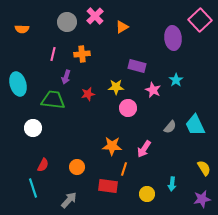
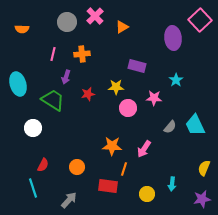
pink star: moved 1 px right, 8 px down; rotated 21 degrees counterclockwise
green trapezoid: rotated 25 degrees clockwise
yellow semicircle: rotated 126 degrees counterclockwise
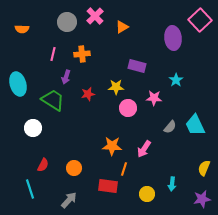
orange circle: moved 3 px left, 1 px down
cyan line: moved 3 px left, 1 px down
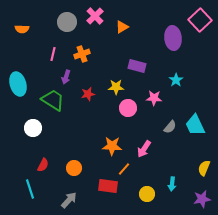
orange cross: rotated 14 degrees counterclockwise
orange line: rotated 24 degrees clockwise
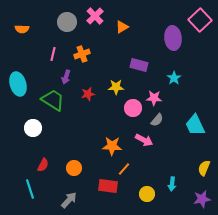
purple rectangle: moved 2 px right, 1 px up
cyan star: moved 2 px left, 2 px up
pink circle: moved 5 px right
gray semicircle: moved 13 px left, 7 px up
pink arrow: moved 9 px up; rotated 96 degrees counterclockwise
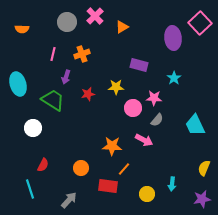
pink square: moved 3 px down
orange circle: moved 7 px right
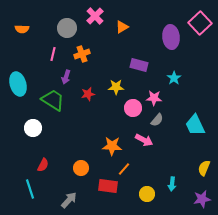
gray circle: moved 6 px down
purple ellipse: moved 2 px left, 1 px up
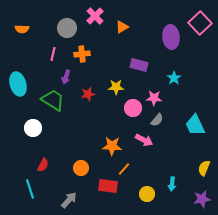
orange cross: rotated 14 degrees clockwise
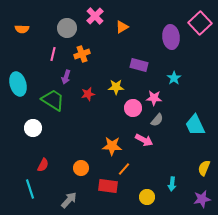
orange cross: rotated 14 degrees counterclockwise
yellow circle: moved 3 px down
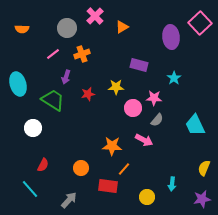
pink line: rotated 40 degrees clockwise
cyan line: rotated 24 degrees counterclockwise
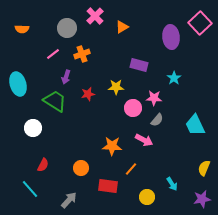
green trapezoid: moved 2 px right, 1 px down
orange line: moved 7 px right
cyan arrow: rotated 40 degrees counterclockwise
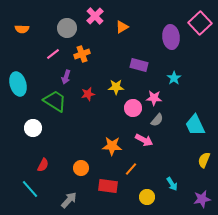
yellow semicircle: moved 8 px up
